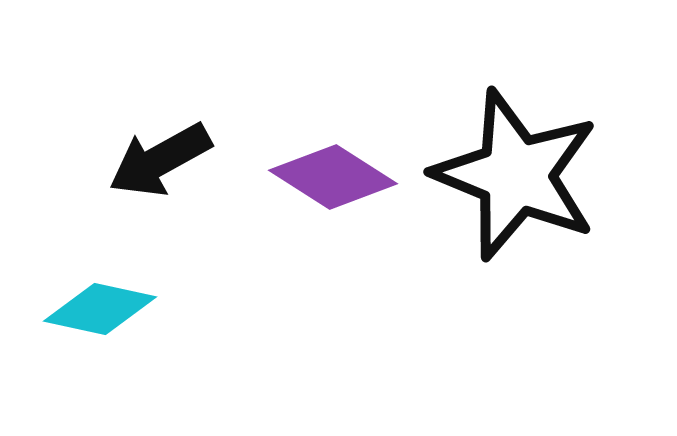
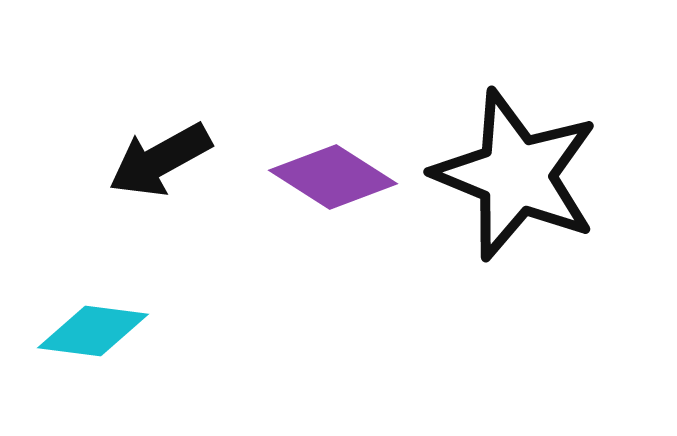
cyan diamond: moved 7 px left, 22 px down; rotated 5 degrees counterclockwise
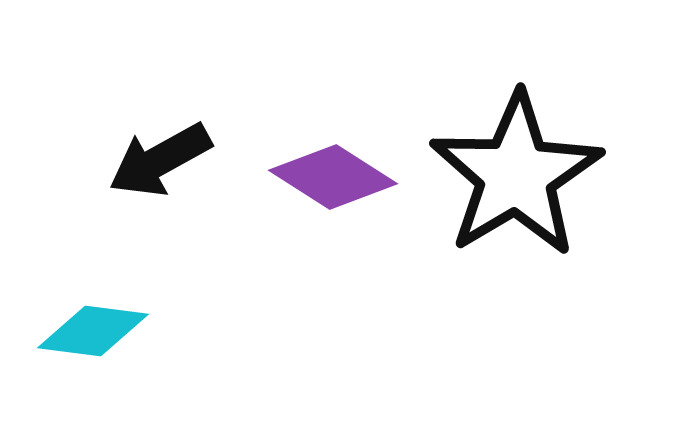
black star: rotated 19 degrees clockwise
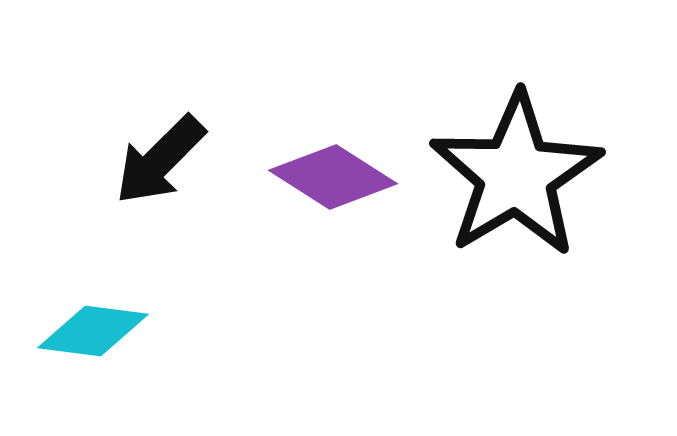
black arrow: rotated 16 degrees counterclockwise
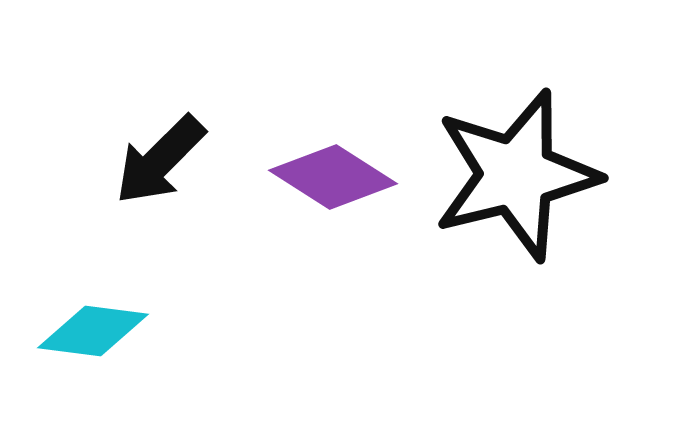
black star: rotated 17 degrees clockwise
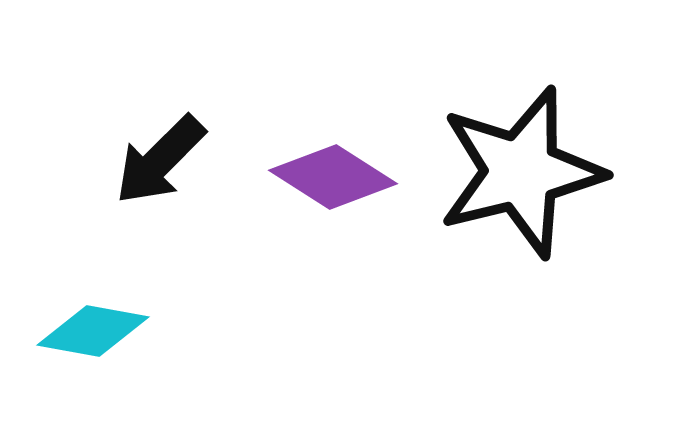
black star: moved 5 px right, 3 px up
cyan diamond: rotated 3 degrees clockwise
